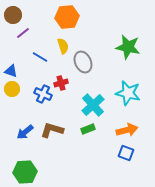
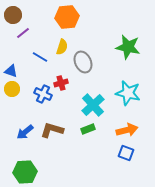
yellow semicircle: moved 1 px left, 1 px down; rotated 35 degrees clockwise
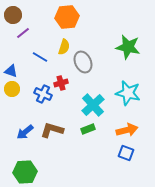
yellow semicircle: moved 2 px right
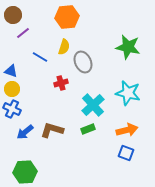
blue cross: moved 31 px left, 15 px down
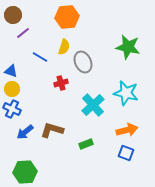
cyan star: moved 2 px left
green rectangle: moved 2 px left, 15 px down
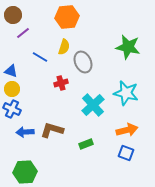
blue arrow: rotated 36 degrees clockwise
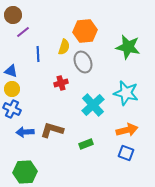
orange hexagon: moved 18 px right, 14 px down
purple line: moved 1 px up
blue line: moved 2 px left, 3 px up; rotated 56 degrees clockwise
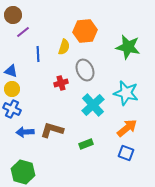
gray ellipse: moved 2 px right, 8 px down
orange arrow: moved 2 px up; rotated 25 degrees counterclockwise
green hexagon: moved 2 px left; rotated 20 degrees clockwise
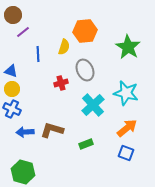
green star: rotated 20 degrees clockwise
